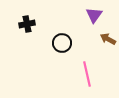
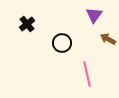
black cross: rotated 28 degrees counterclockwise
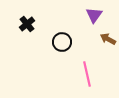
black circle: moved 1 px up
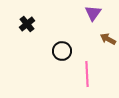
purple triangle: moved 1 px left, 2 px up
black circle: moved 9 px down
pink line: rotated 10 degrees clockwise
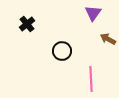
pink line: moved 4 px right, 5 px down
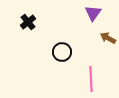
black cross: moved 1 px right, 2 px up
brown arrow: moved 1 px up
black circle: moved 1 px down
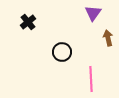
brown arrow: rotated 49 degrees clockwise
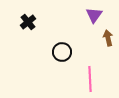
purple triangle: moved 1 px right, 2 px down
pink line: moved 1 px left
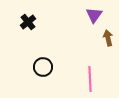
black circle: moved 19 px left, 15 px down
